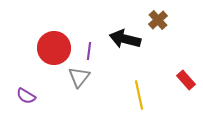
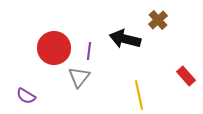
red rectangle: moved 4 px up
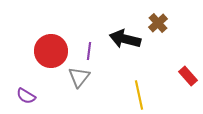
brown cross: moved 3 px down
red circle: moved 3 px left, 3 px down
red rectangle: moved 2 px right
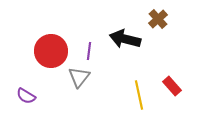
brown cross: moved 4 px up
red rectangle: moved 16 px left, 10 px down
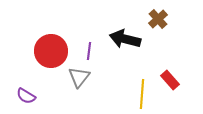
red rectangle: moved 2 px left, 6 px up
yellow line: moved 3 px right, 1 px up; rotated 16 degrees clockwise
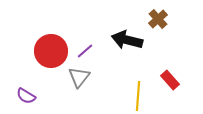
black arrow: moved 2 px right, 1 px down
purple line: moved 4 px left; rotated 42 degrees clockwise
yellow line: moved 4 px left, 2 px down
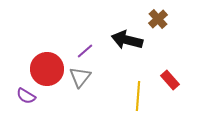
red circle: moved 4 px left, 18 px down
gray triangle: moved 1 px right
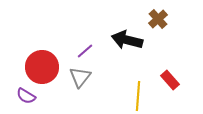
red circle: moved 5 px left, 2 px up
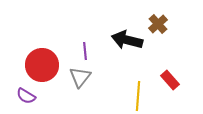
brown cross: moved 5 px down
purple line: rotated 54 degrees counterclockwise
red circle: moved 2 px up
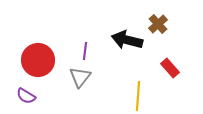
purple line: rotated 12 degrees clockwise
red circle: moved 4 px left, 5 px up
red rectangle: moved 12 px up
